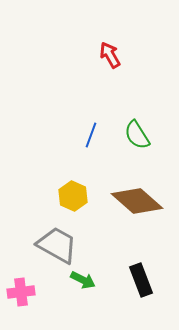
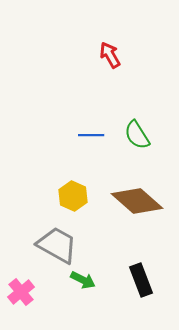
blue line: rotated 70 degrees clockwise
pink cross: rotated 32 degrees counterclockwise
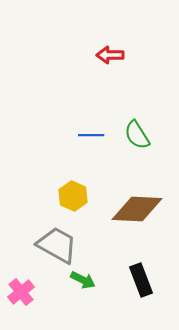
red arrow: rotated 60 degrees counterclockwise
brown diamond: moved 8 px down; rotated 39 degrees counterclockwise
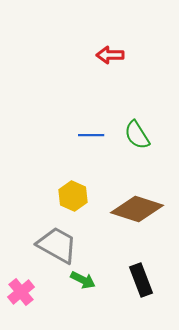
brown diamond: rotated 15 degrees clockwise
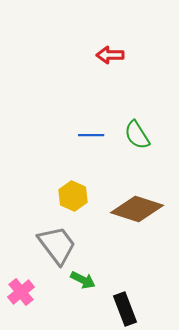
gray trapezoid: rotated 24 degrees clockwise
black rectangle: moved 16 px left, 29 px down
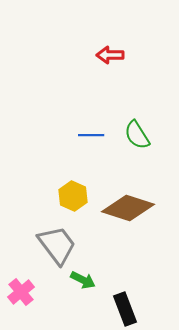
brown diamond: moved 9 px left, 1 px up
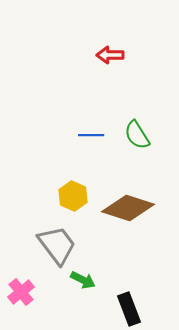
black rectangle: moved 4 px right
